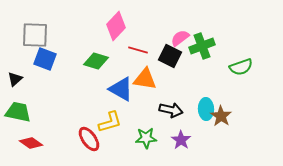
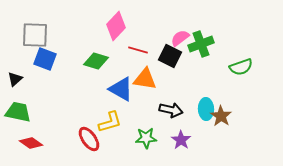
green cross: moved 1 px left, 2 px up
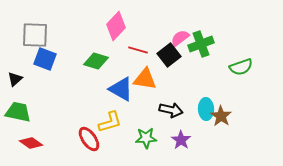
black square: moved 1 px left, 1 px up; rotated 25 degrees clockwise
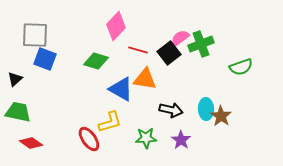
black square: moved 2 px up
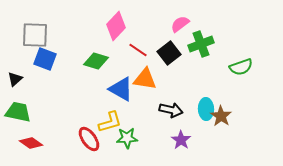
pink semicircle: moved 14 px up
red line: rotated 18 degrees clockwise
green star: moved 19 px left
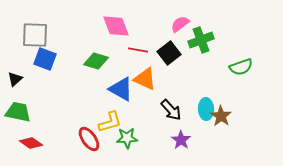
pink diamond: rotated 64 degrees counterclockwise
green cross: moved 4 px up
red line: rotated 24 degrees counterclockwise
orange triangle: rotated 15 degrees clockwise
black arrow: rotated 35 degrees clockwise
